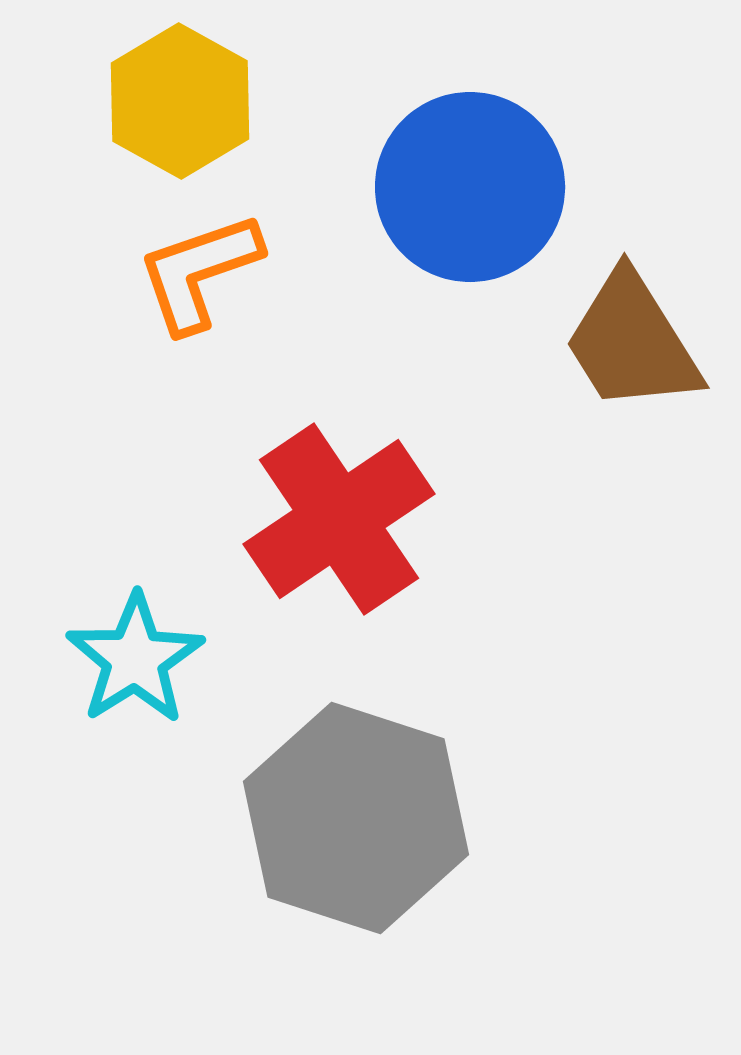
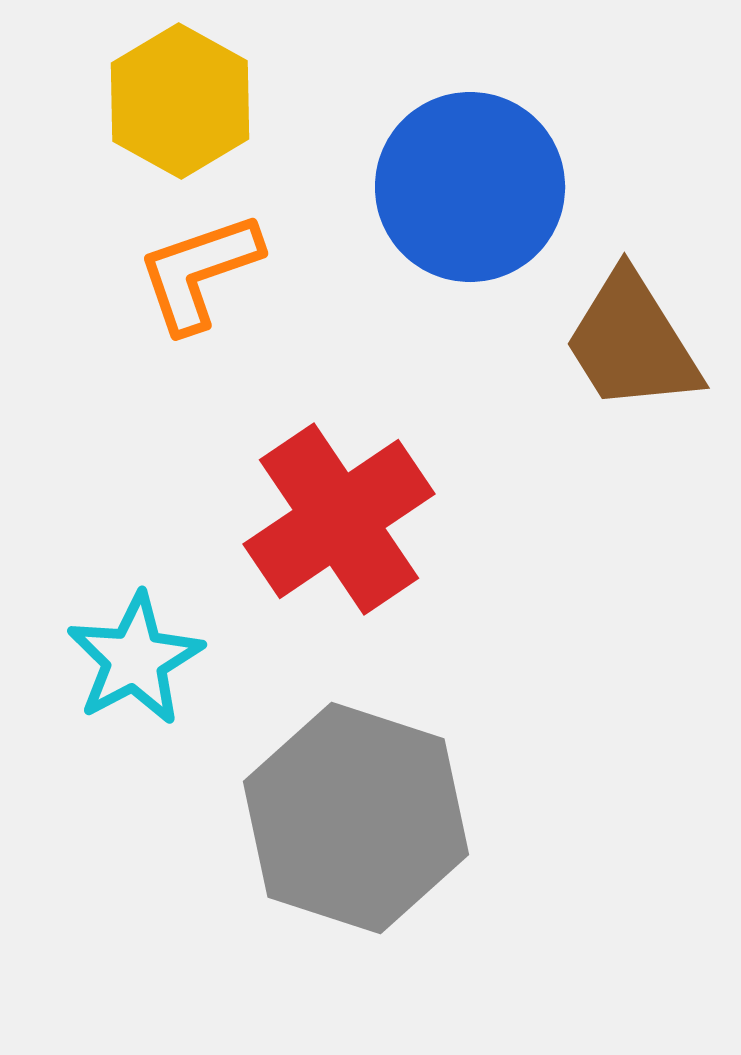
cyan star: rotated 4 degrees clockwise
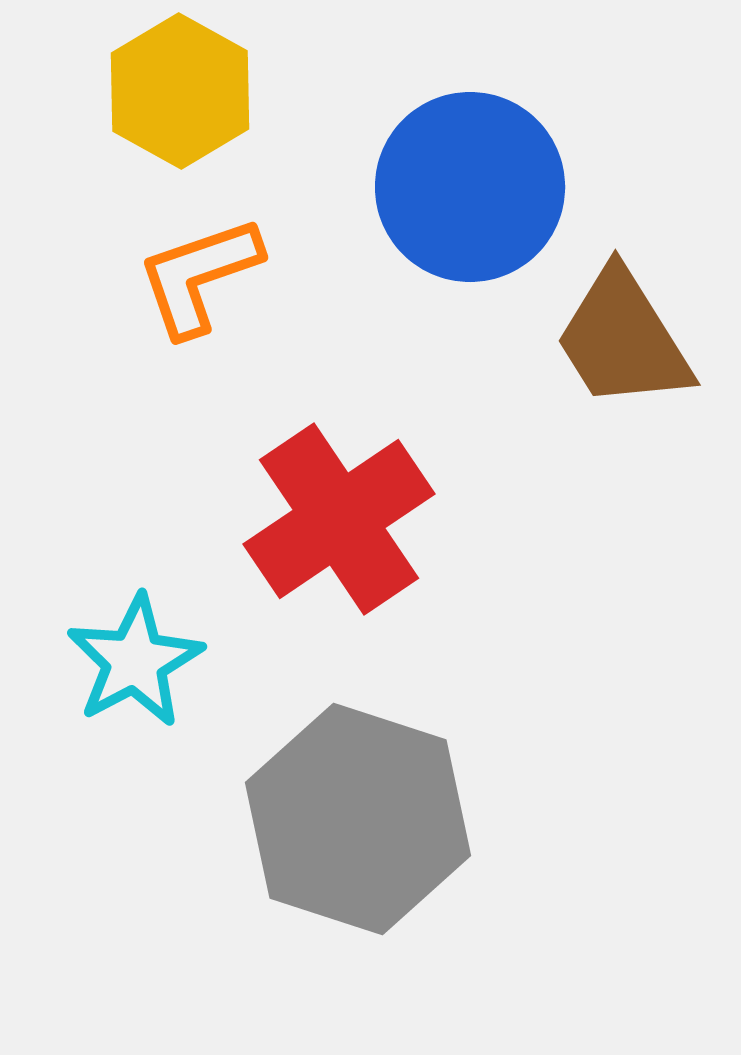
yellow hexagon: moved 10 px up
orange L-shape: moved 4 px down
brown trapezoid: moved 9 px left, 3 px up
cyan star: moved 2 px down
gray hexagon: moved 2 px right, 1 px down
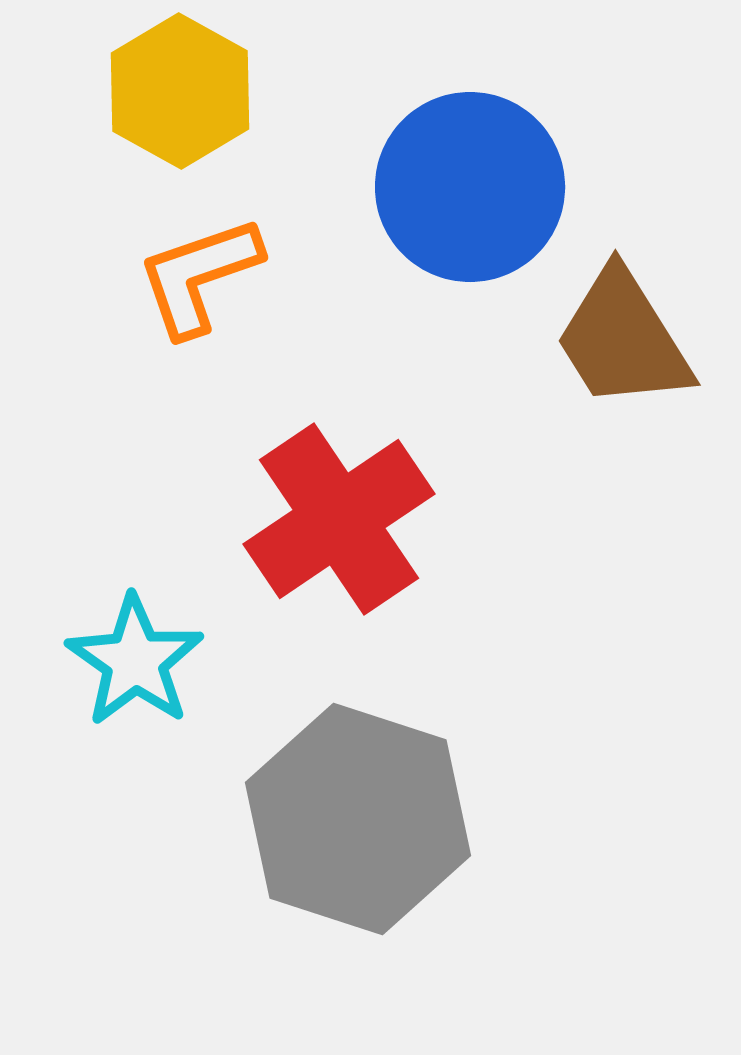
cyan star: rotated 9 degrees counterclockwise
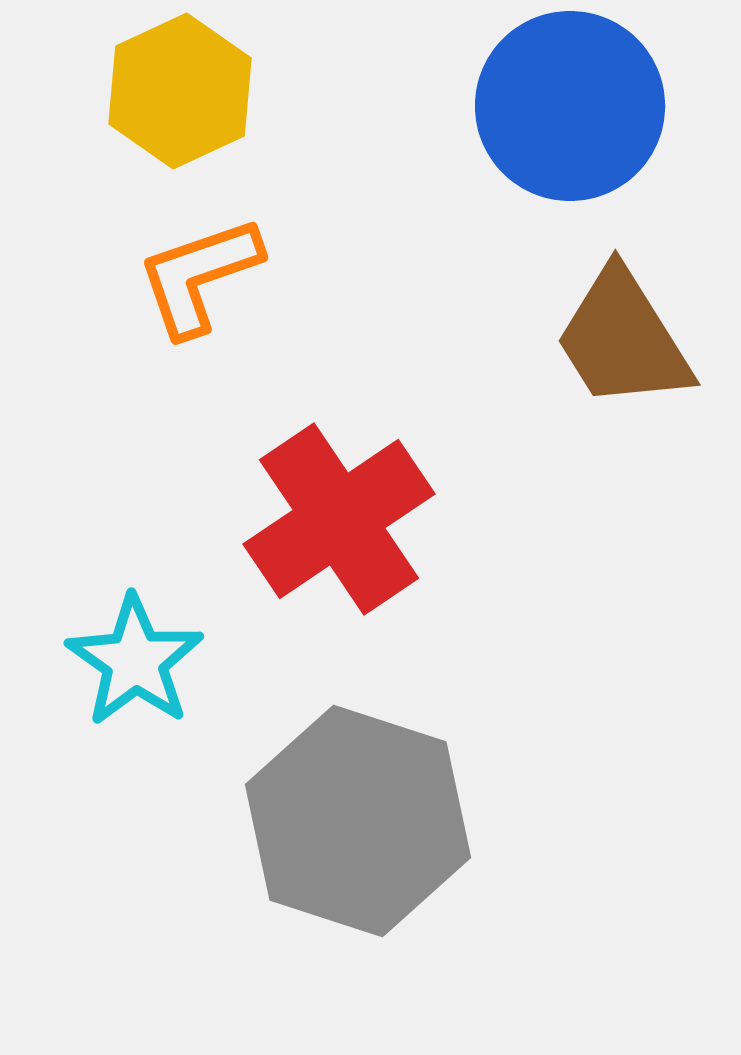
yellow hexagon: rotated 6 degrees clockwise
blue circle: moved 100 px right, 81 px up
gray hexagon: moved 2 px down
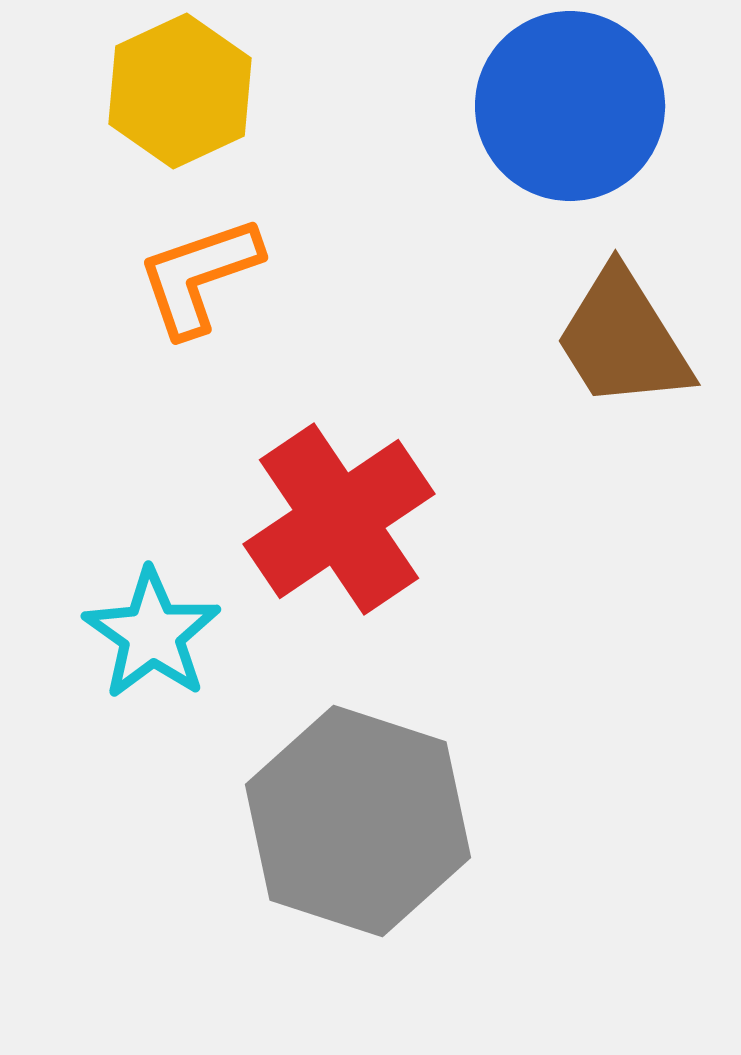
cyan star: moved 17 px right, 27 px up
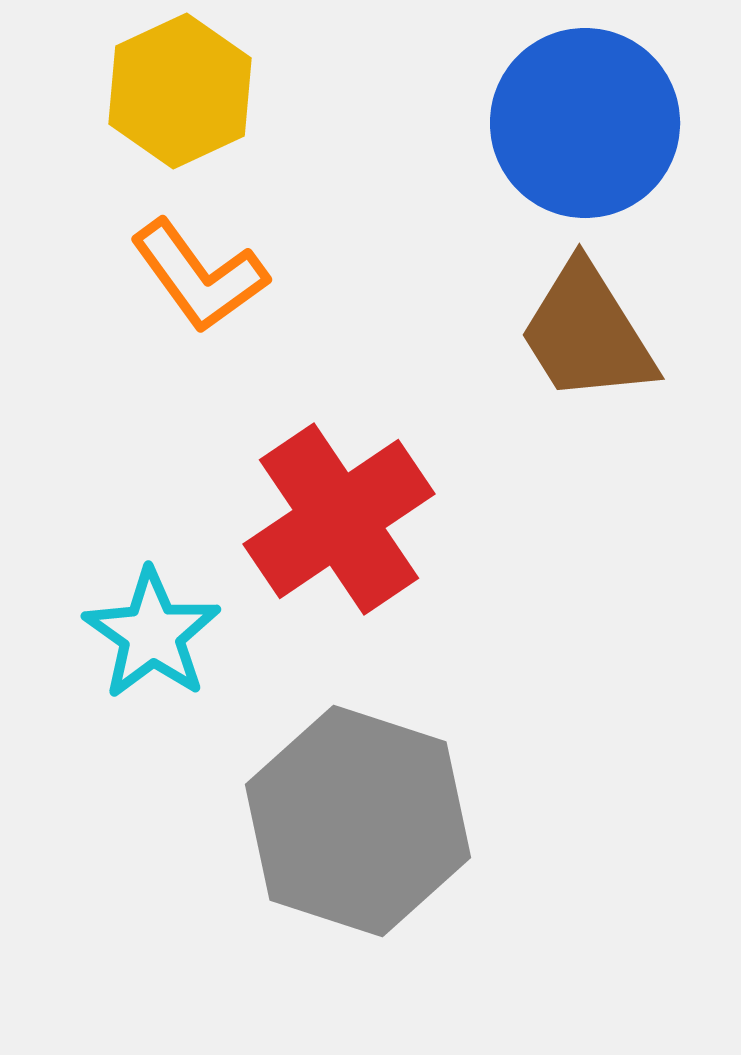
blue circle: moved 15 px right, 17 px down
orange L-shape: rotated 107 degrees counterclockwise
brown trapezoid: moved 36 px left, 6 px up
